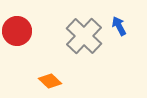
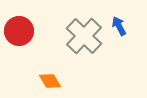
red circle: moved 2 px right
orange diamond: rotated 15 degrees clockwise
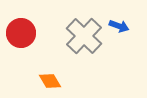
blue arrow: rotated 138 degrees clockwise
red circle: moved 2 px right, 2 px down
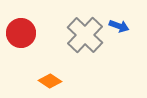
gray cross: moved 1 px right, 1 px up
orange diamond: rotated 25 degrees counterclockwise
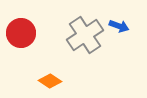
gray cross: rotated 12 degrees clockwise
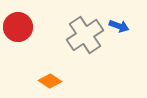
red circle: moved 3 px left, 6 px up
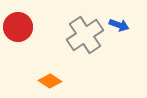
blue arrow: moved 1 px up
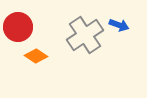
orange diamond: moved 14 px left, 25 px up
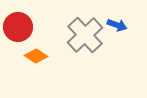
blue arrow: moved 2 px left
gray cross: rotated 9 degrees counterclockwise
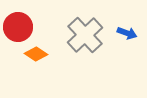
blue arrow: moved 10 px right, 8 px down
orange diamond: moved 2 px up
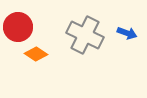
gray cross: rotated 21 degrees counterclockwise
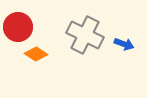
blue arrow: moved 3 px left, 11 px down
